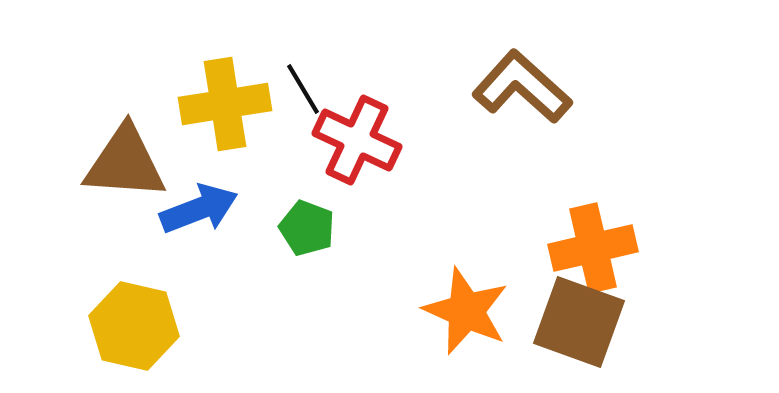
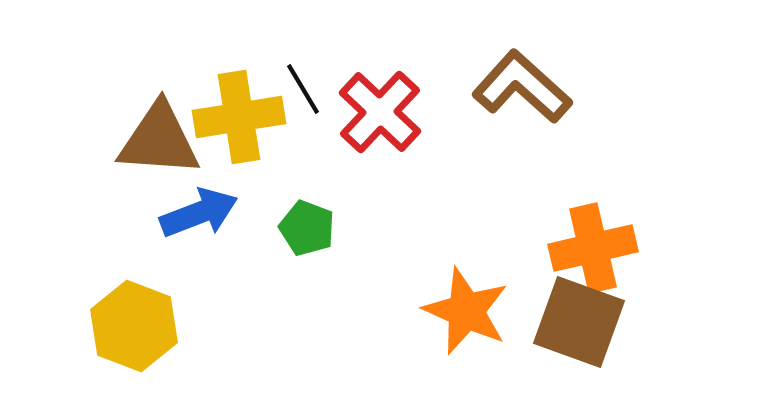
yellow cross: moved 14 px right, 13 px down
red cross: moved 23 px right, 28 px up; rotated 18 degrees clockwise
brown triangle: moved 34 px right, 23 px up
blue arrow: moved 4 px down
yellow hexagon: rotated 8 degrees clockwise
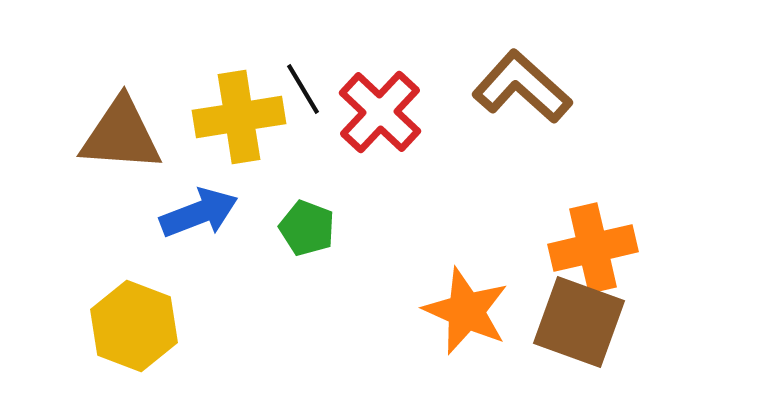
brown triangle: moved 38 px left, 5 px up
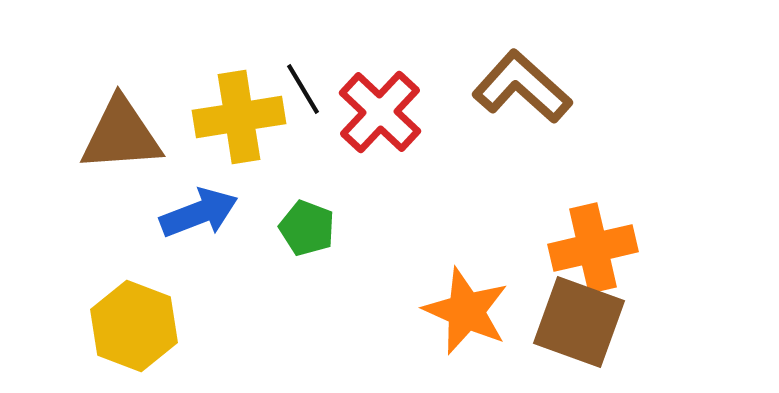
brown triangle: rotated 8 degrees counterclockwise
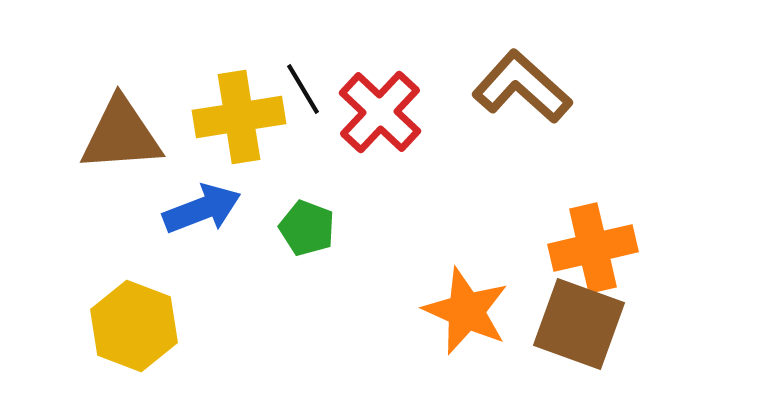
blue arrow: moved 3 px right, 4 px up
brown square: moved 2 px down
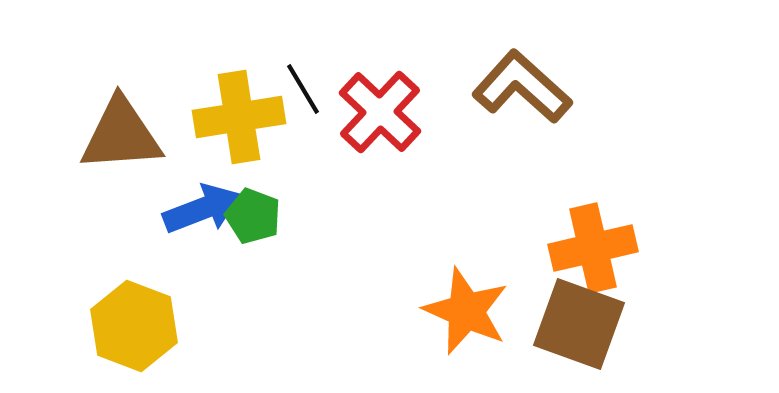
green pentagon: moved 54 px left, 12 px up
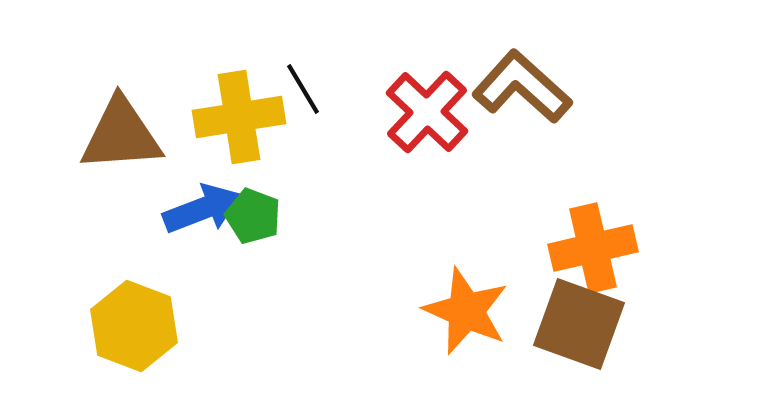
red cross: moved 47 px right
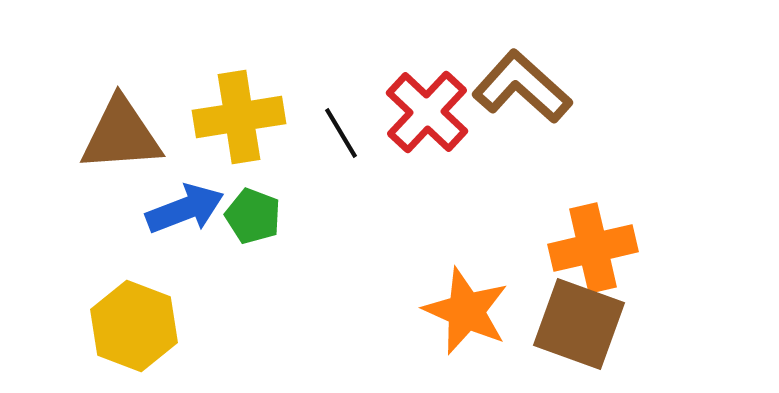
black line: moved 38 px right, 44 px down
blue arrow: moved 17 px left
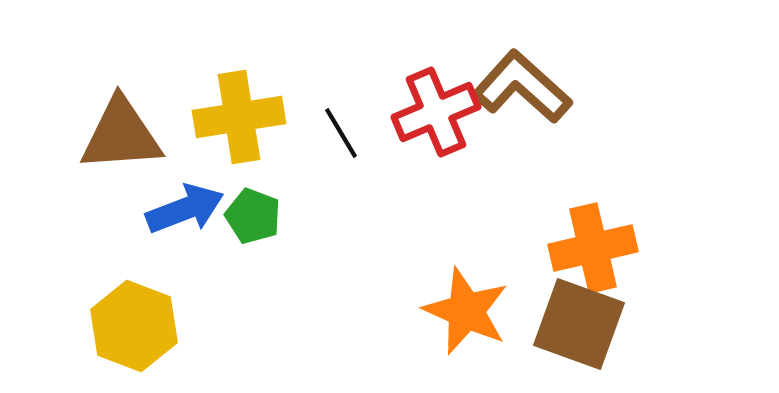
red cross: moved 9 px right; rotated 24 degrees clockwise
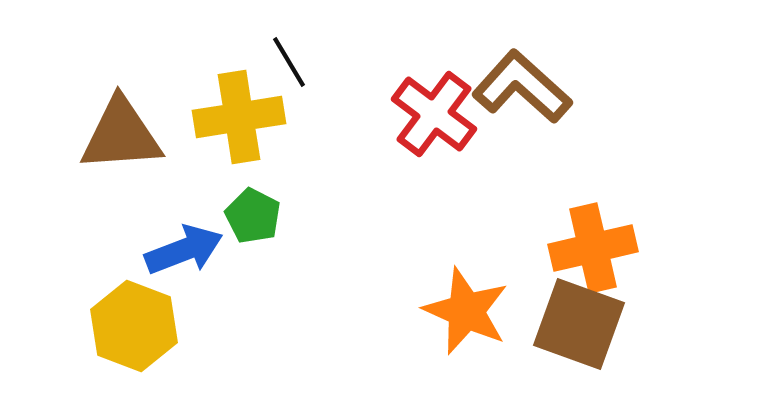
red cross: moved 2 px left, 2 px down; rotated 30 degrees counterclockwise
black line: moved 52 px left, 71 px up
blue arrow: moved 1 px left, 41 px down
green pentagon: rotated 6 degrees clockwise
